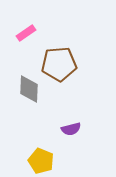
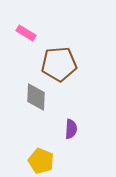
pink rectangle: rotated 66 degrees clockwise
gray diamond: moved 7 px right, 8 px down
purple semicircle: rotated 72 degrees counterclockwise
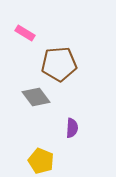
pink rectangle: moved 1 px left
gray diamond: rotated 40 degrees counterclockwise
purple semicircle: moved 1 px right, 1 px up
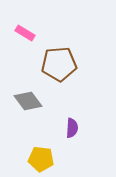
gray diamond: moved 8 px left, 4 px down
yellow pentagon: moved 2 px up; rotated 15 degrees counterclockwise
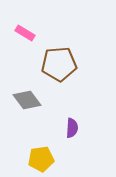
gray diamond: moved 1 px left, 1 px up
yellow pentagon: rotated 15 degrees counterclockwise
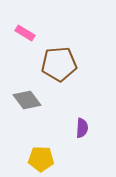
purple semicircle: moved 10 px right
yellow pentagon: rotated 10 degrees clockwise
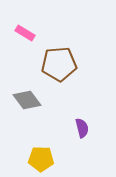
purple semicircle: rotated 18 degrees counterclockwise
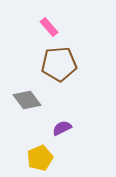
pink rectangle: moved 24 px right, 6 px up; rotated 18 degrees clockwise
purple semicircle: moved 20 px left; rotated 102 degrees counterclockwise
yellow pentagon: moved 1 px left, 1 px up; rotated 25 degrees counterclockwise
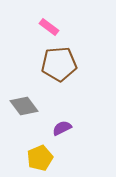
pink rectangle: rotated 12 degrees counterclockwise
gray diamond: moved 3 px left, 6 px down
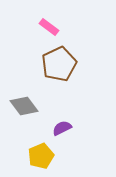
brown pentagon: rotated 20 degrees counterclockwise
yellow pentagon: moved 1 px right, 2 px up
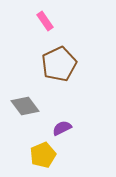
pink rectangle: moved 4 px left, 6 px up; rotated 18 degrees clockwise
gray diamond: moved 1 px right
yellow pentagon: moved 2 px right, 1 px up
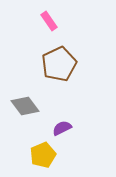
pink rectangle: moved 4 px right
